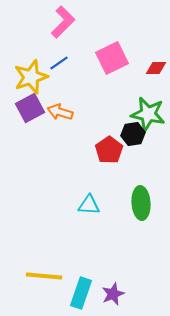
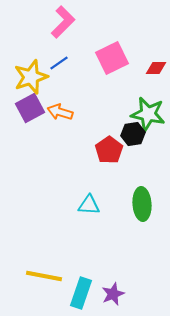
green ellipse: moved 1 px right, 1 px down
yellow line: rotated 6 degrees clockwise
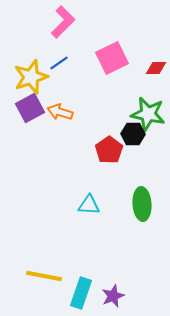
black hexagon: rotated 10 degrees clockwise
purple star: moved 2 px down
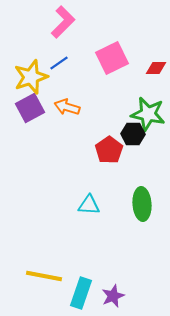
orange arrow: moved 7 px right, 5 px up
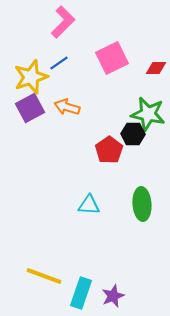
yellow line: rotated 9 degrees clockwise
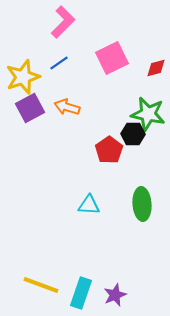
red diamond: rotated 15 degrees counterclockwise
yellow star: moved 8 px left
yellow line: moved 3 px left, 9 px down
purple star: moved 2 px right, 1 px up
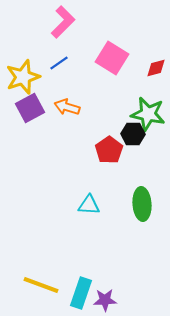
pink square: rotated 32 degrees counterclockwise
purple star: moved 10 px left, 5 px down; rotated 20 degrees clockwise
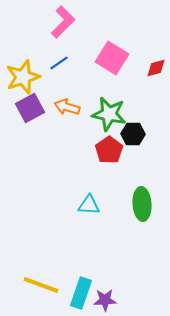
green star: moved 39 px left
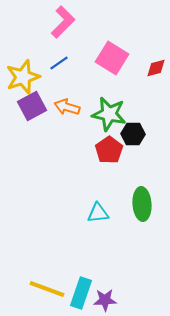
purple square: moved 2 px right, 2 px up
cyan triangle: moved 9 px right, 8 px down; rotated 10 degrees counterclockwise
yellow line: moved 6 px right, 4 px down
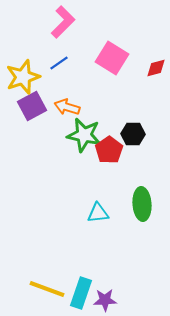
green star: moved 25 px left, 21 px down
